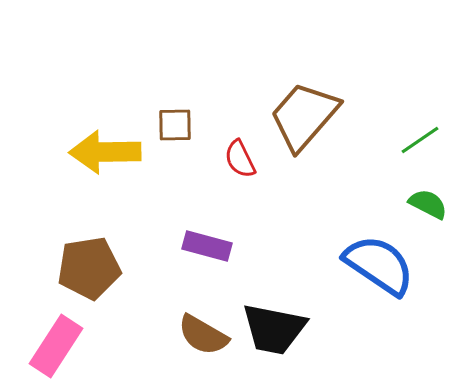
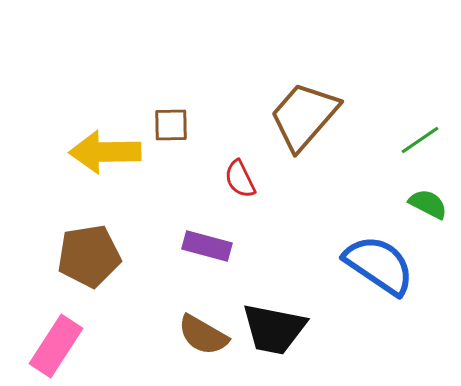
brown square: moved 4 px left
red semicircle: moved 20 px down
brown pentagon: moved 12 px up
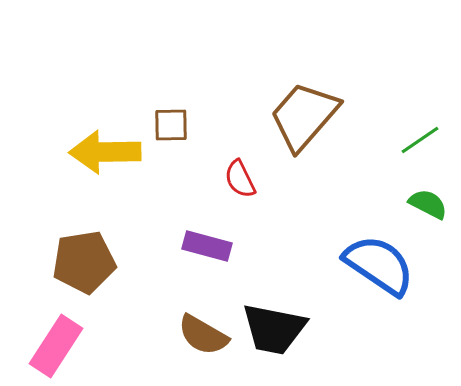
brown pentagon: moved 5 px left, 6 px down
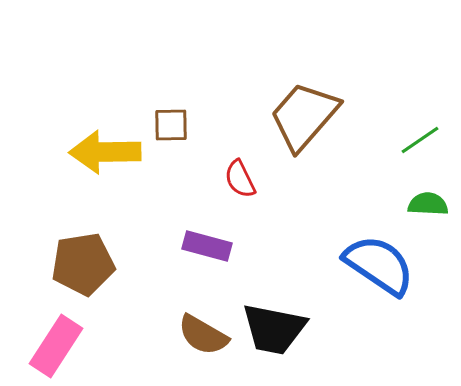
green semicircle: rotated 24 degrees counterclockwise
brown pentagon: moved 1 px left, 2 px down
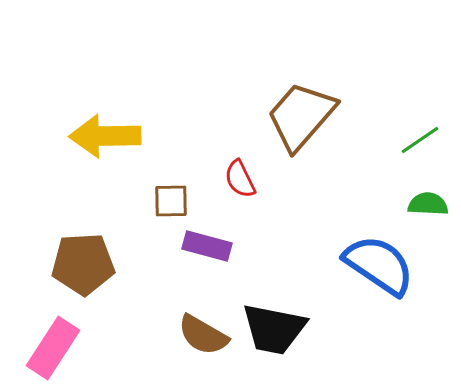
brown trapezoid: moved 3 px left
brown square: moved 76 px down
yellow arrow: moved 16 px up
brown pentagon: rotated 6 degrees clockwise
pink rectangle: moved 3 px left, 2 px down
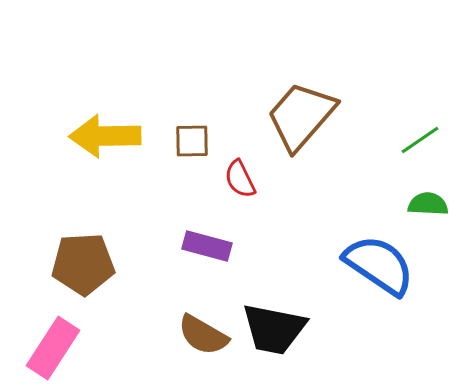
brown square: moved 21 px right, 60 px up
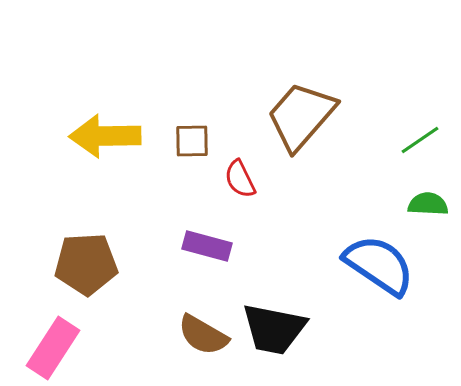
brown pentagon: moved 3 px right
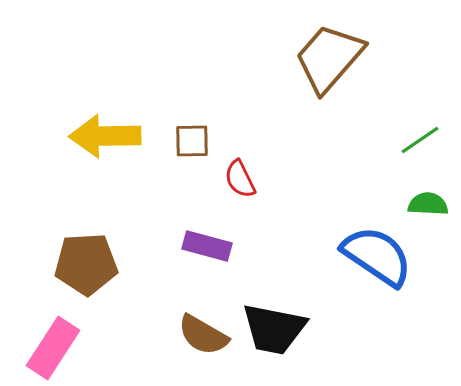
brown trapezoid: moved 28 px right, 58 px up
blue semicircle: moved 2 px left, 9 px up
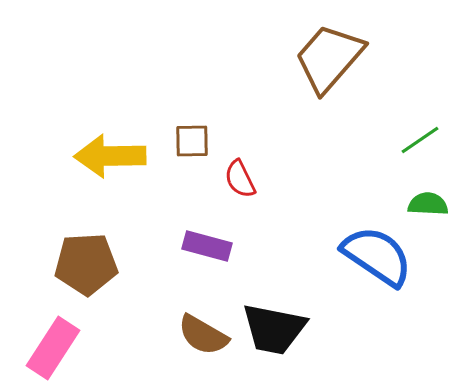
yellow arrow: moved 5 px right, 20 px down
